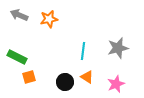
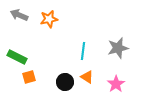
pink star: rotated 12 degrees counterclockwise
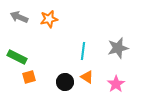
gray arrow: moved 2 px down
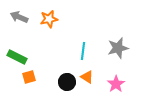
black circle: moved 2 px right
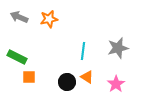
orange square: rotated 16 degrees clockwise
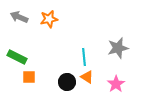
cyan line: moved 1 px right, 6 px down; rotated 12 degrees counterclockwise
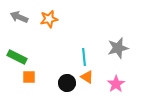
black circle: moved 1 px down
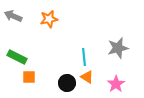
gray arrow: moved 6 px left, 1 px up
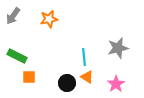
gray arrow: rotated 78 degrees counterclockwise
green rectangle: moved 1 px up
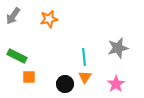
orange triangle: moved 2 px left; rotated 32 degrees clockwise
black circle: moved 2 px left, 1 px down
